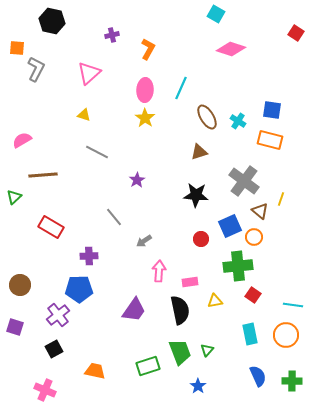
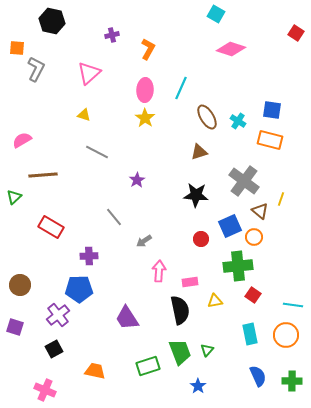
purple trapezoid at (134, 310): moved 7 px left, 8 px down; rotated 112 degrees clockwise
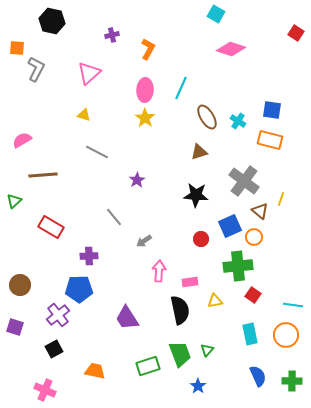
green triangle at (14, 197): moved 4 px down
green trapezoid at (180, 352): moved 2 px down
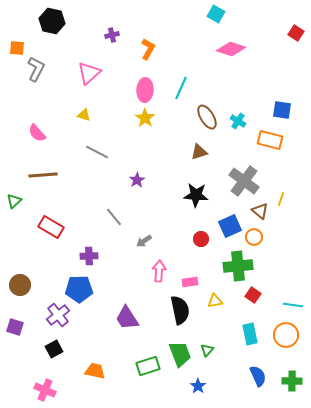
blue square at (272, 110): moved 10 px right
pink semicircle at (22, 140): moved 15 px right, 7 px up; rotated 102 degrees counterclockwise
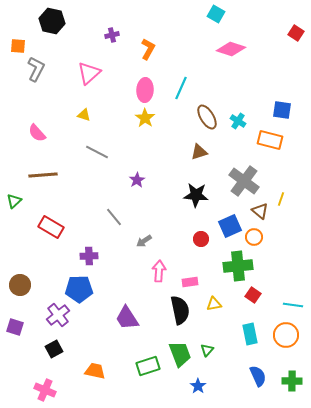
orange square at (17, 48): moved 1 px right, 2 px up
yellow triangle at (215, 301): moved 1 px left, 3 px down
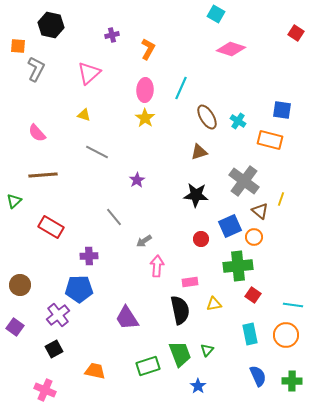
black hexagon at (52, 21): moved 1 px left, 4 px down
pink arrow at (159, 271): moved 2 px left, 5 px up
purple square at (15, 327): rotated 18 degrees clockwise
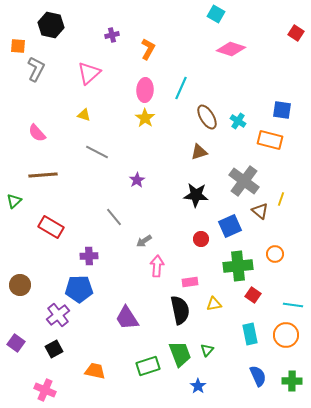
orange circle at (254, 237): moved 21 px right, 17 px down
purple square at (15, 327): moved 1 px right, 16 px down
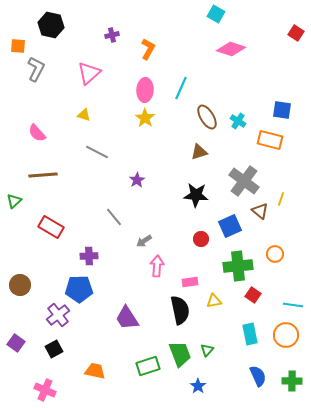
yellow triangle at (214, 304): moved 3 px up
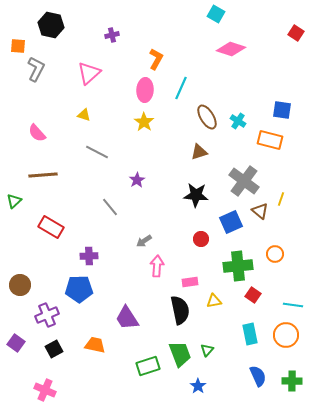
orange L-shape at (148, 49): moved 8 px right, 10 px down
yellow star at (145, 118): moved 1 px left, 4 px down
gray line at (114, 217): moved 4 px left, 10 px up
blue square at (230, 226): moved 1 px right, 4 px up
purple cross at (58, 315): moved 11 px left; rotated 15 degrees clockwise
orange trapezoid at (95, 371): moved 26 px up
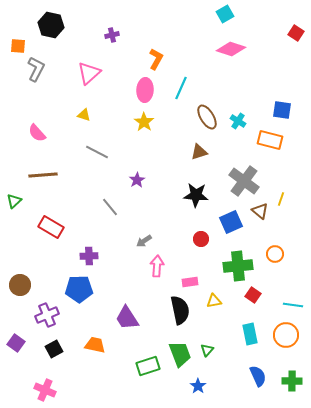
cyan square at (216, 14): moved 9 px right; rotated 30 degrees clockwise
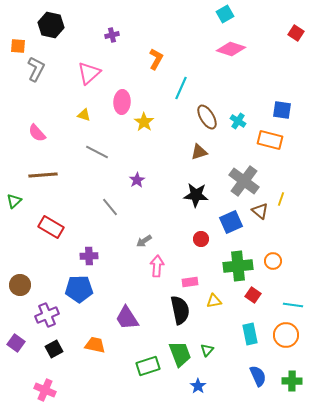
pink ellipse at (145, 90): moved 23 px left, 12 px down
orange circle at (275, 254): moved 2 px left, 7 px down
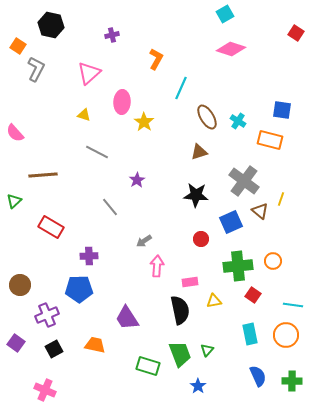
orange square at (18, 46): rotated 28 degrees clockwise
pink semicircle at (37, 133): moved 22 px left
green rectangle at (148, 366): rotated 35 degrees clockwise
